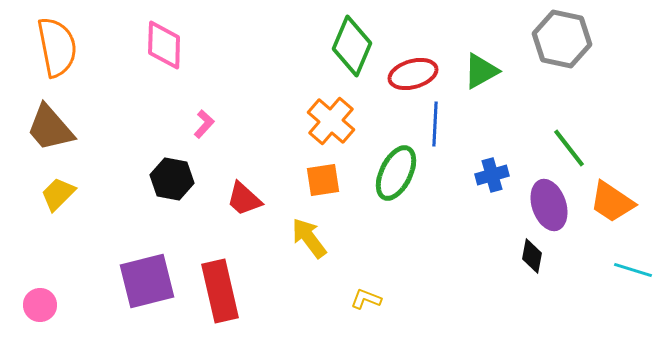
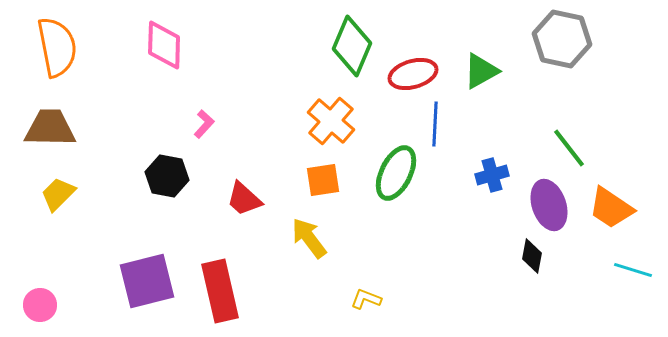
brown trapezoid: rotated 132 degrees clockwise
black hexagon: moved 5 px left, 3 px up
orange trapezoid: moved 1 px left, 6 px down
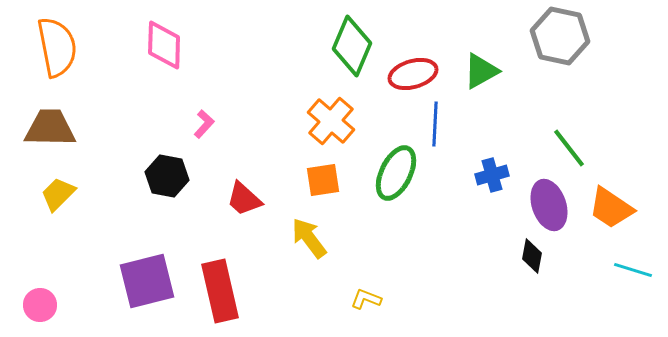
gray hexagon: moved 2 px left, 3 px up
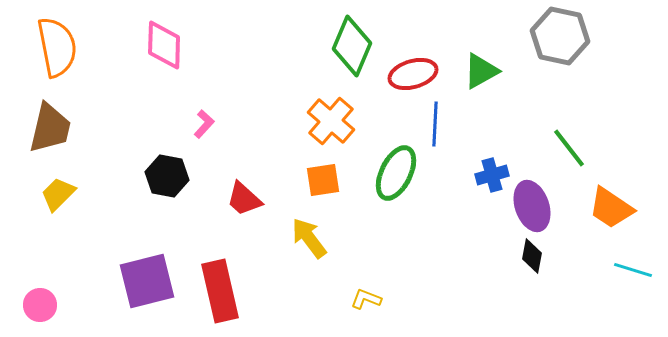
brown trapezoid: rotated 102 degrees clockwise
purple ellipse: moved 17 px left, 1 px down
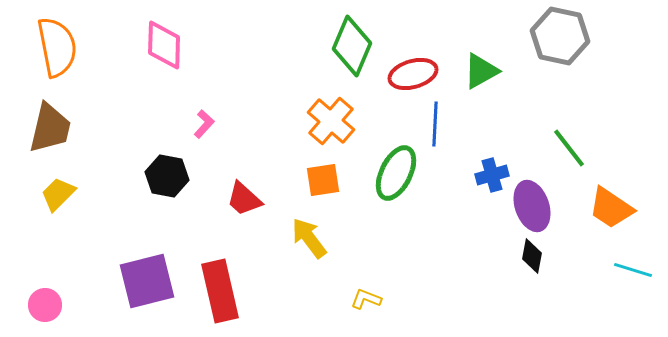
pink circle: moved 5 px right
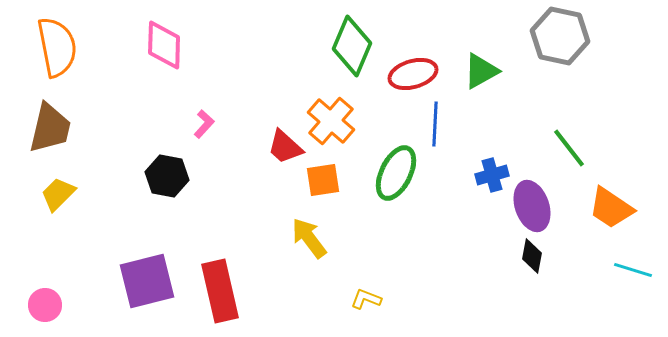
red trapezoid: moved 41 px right, 52 px up
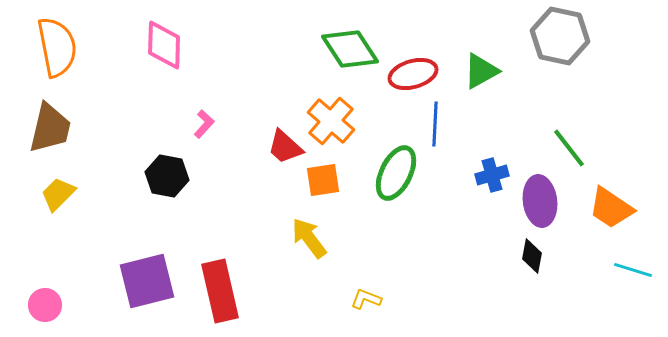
green diamond: moved 2 px left, 3 px down; rotated 56 degrees counterclockwise
purple ellipse: moved 8 px right, 5 px up; rotated 12 degrees clockwise
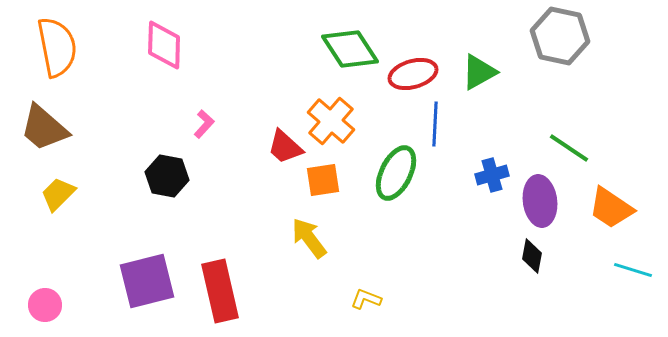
green triangle: moved 2 px left, 1 px down
brown trapezoid: moved 6 px left; rotated 118 degrees clockwise
green line: rotated 18 degrees counterclockwise
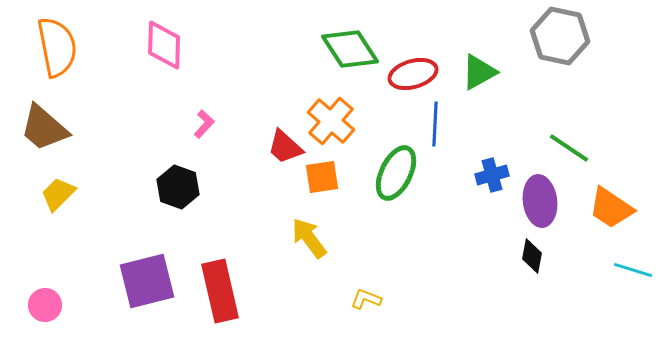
black hexagon: moved 11 px right, 11 px down; rotated 9 degrees clockwise
orange square: moved 1 px left, 3 px up
